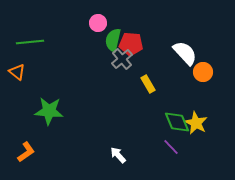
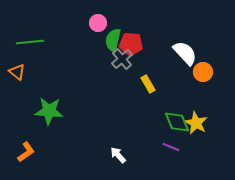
purple line: rotated 24 degrees counterclockwise
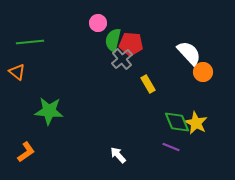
white semicircle: moved 4 px right
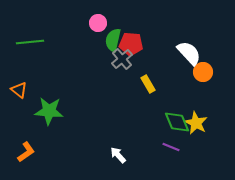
orange triangle: moved 2 px right, 18 px down
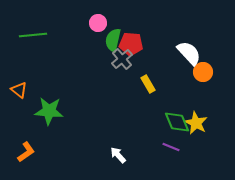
green line: moved 3 px right, 7 px up
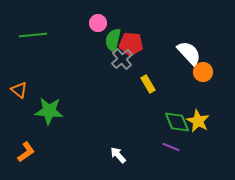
yellow star: moved 2 px right, 2 px up
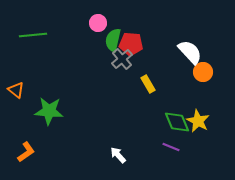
white semicircle: moved 1 px right, 1 px up
orange triangle: moved 3 px left
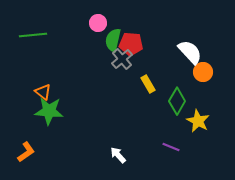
orange triangle: moved 27 px right, 2 px down
green diamond: moved 21 px up; rotated 52 degrees clockwise
